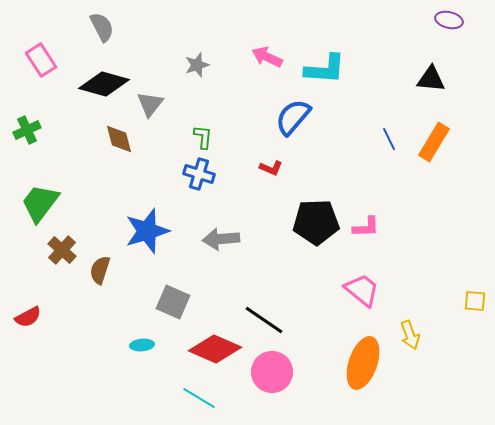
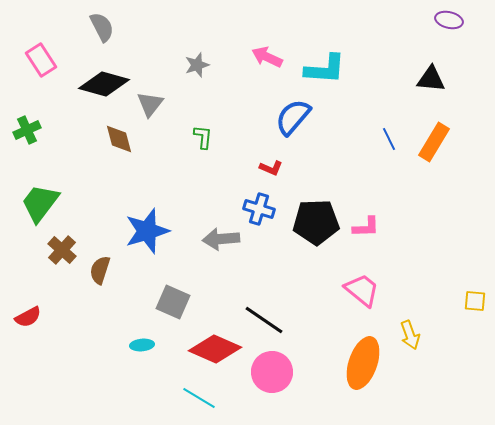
blue cross: moved 60 px right, 35 px down
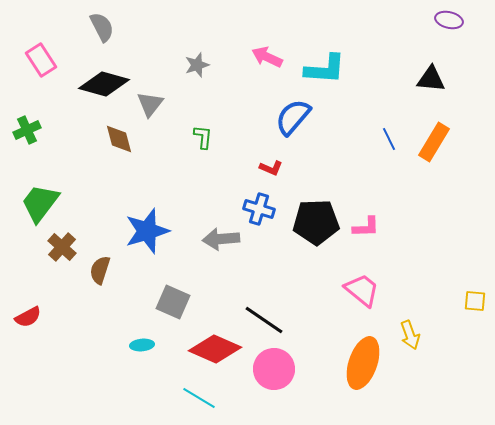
brown cross: moved 3 px up
pink circle: moved 2 px right, 3 px up
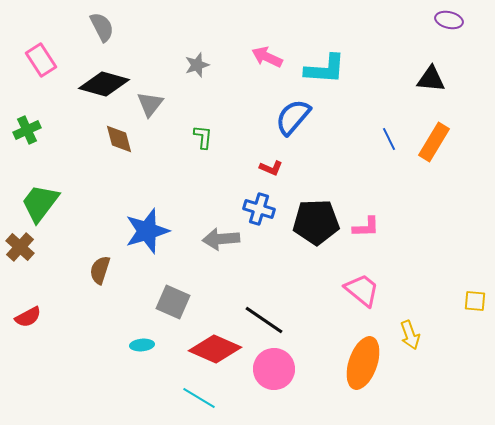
brown cross: moved 42 px left
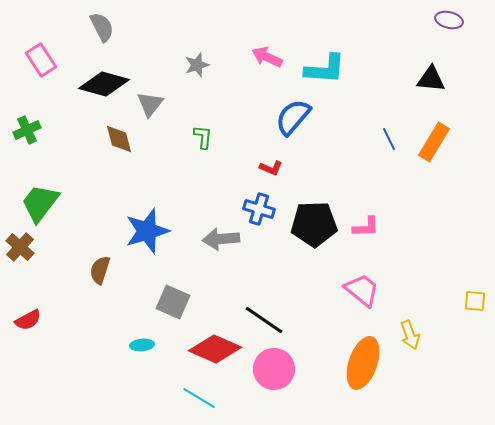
black pentagon: moved 2 px left, 2 px down
red semicircle: moved 3 px down
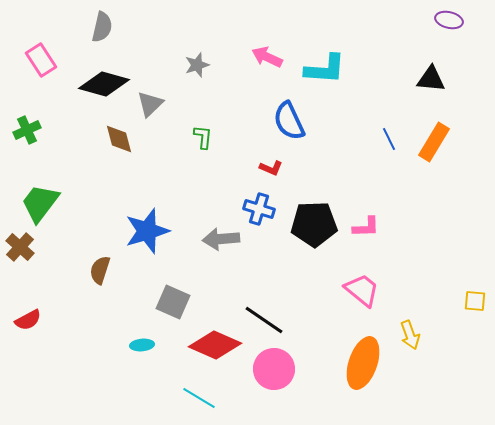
gray semicircle: rotated 40 degrees clockwise
gray triangle: rotated 8 degrees clockwise
blue semicircle: moved 4 px left, 4 px down; rotated 66 degrees counterclockwise
red diamond: moved 4 px up
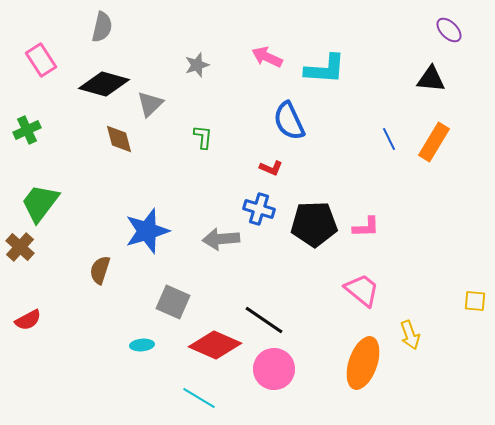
purple ellipse: moved 10 px down; rotated 32 degrees clockwise
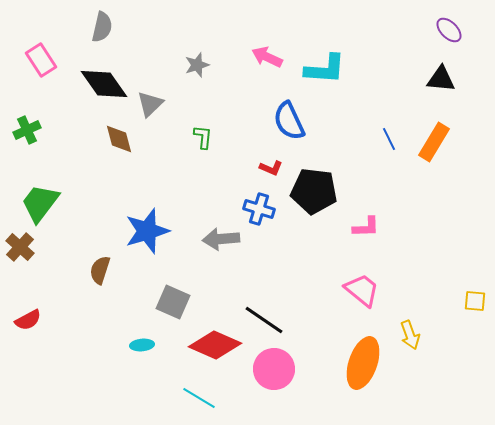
black triangle: moved 10 px right
black diamond: rotated 39 degrees clockwise
black pentagon: moved 33 px up; rotated 9 degrees clockwise
